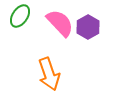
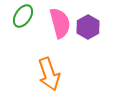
green ellipse: moved 3 px right
pink semicircle: rotated 28 degrees clockwise
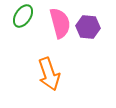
purple hexagon: rotated 25 degrees counterclockwise
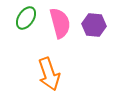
green ellipse: moved 3 px right, 2 px down
purple hexagon: moved 6 px right, 2 px up
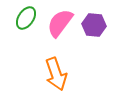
pink semicircle: rotated 128 degrees counterclockwise
orange arrow: moved 7 px right
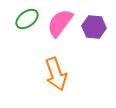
green ellipse: moved 1 px right, 1 px down; rotated 20 degrees clockwise
purple hexagon: moved 2 px down
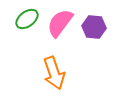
orange arrow: moved 2 px left, 1 px up
